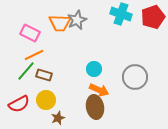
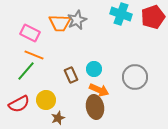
orange line: rotated 48 degrees clockwise
brown rectangle: moved 27 px right; rotated 49 degrees clockwise
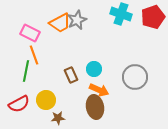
orange trapezoid: rotated 30 degrees counterclockwise
orange line: rotated 48 degrees clockwise
green line: rotated 30 degrees counterclockwise
brown star: rotated 16 degrees clockwise
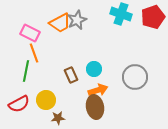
orange line: moved 2 px up
orange arrow: moved 1 px left; rotated 42 degrees counterclockwise
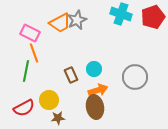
yellow circle: moved 3 px right
red semicircle: moved 5 px right, 4 px down
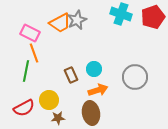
brown ellipse: moved 4 px left, 6 px down
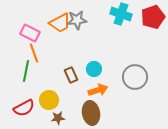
gray star: rotated 18 degrees clockwise
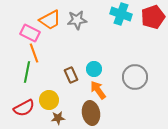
orange trapezoid: moved 10 px left, 3 px up
green line: moved 1 px right, 1 px down
orange arrow: rotated 108 degrees counterclockwise
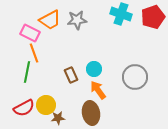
yellow circle: moved 3 px left, 5 px down
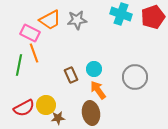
green line: moved 8 px left, 7 px up
